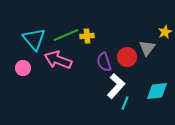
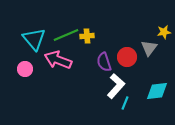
yellow star: moved 1 px left; rotated 16 degrees clockwise
gray triangle: moved 2 px right
pink circle: moved 2 px right, 1 px down
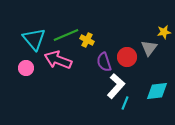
yellow cross: moved 4 px down; rotated 32 degrees clockwise
pink circle: moved 1 px right, 1 px up
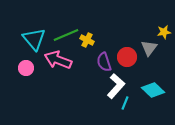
cyan diamond: moved 4 px left, 1 px up; rotated 50 degrees clockwise
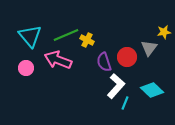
cyan triangle: moved 4 px left, 3 px up
cyan diamond: moved 1 px left
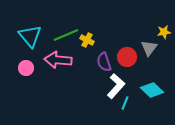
pink arrow: rotated 16 degrees counterclockwise
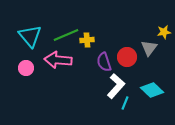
yellow cross: rotated 32 degrees counterclockwise
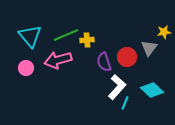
pink arrow: rotated 20 degrees counterclockwise
white L-shape: moved 1 px right, 1 px down
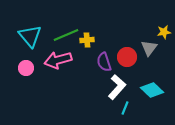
cyan line: moved 5 px down
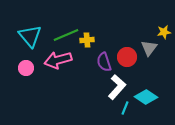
cyan diamond: moved 6 px left, 7 px down; rotated 10 degrees counterclockwise
